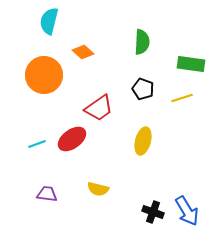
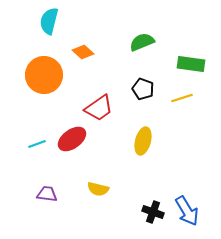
green semicircle: rotated 115 degrees counterclockwise
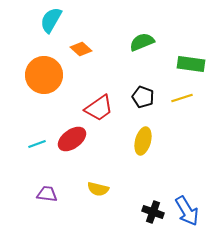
cyan semicircle: moved 2 px right, 1 px up; rotated 16 degrees clockwise
orange diamond: moved 2 px left, 3 px up
black pentagon: moved 8 px down
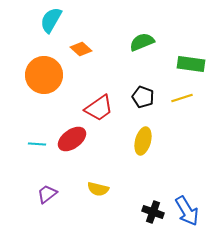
cyan line: rotated 24 degrees clockwise
purple trapezoid: rotated 45 degrees counterclockwise
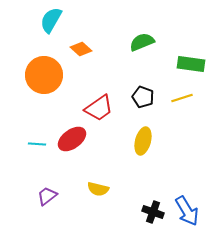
purple trapezoid: moved 2 px down
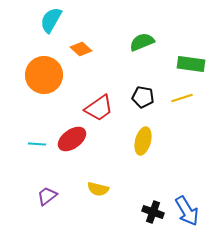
black pentagon: rotated 10 degrees counterclockwise
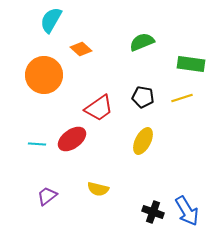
yellow ellipse: rotated 12 degrees clockwise
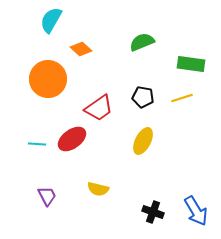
orange circle: moved 4 px right, 4 px down
purple trapezoid: rotated 100 degrees clockwise
blue arrow: moved 9 px right
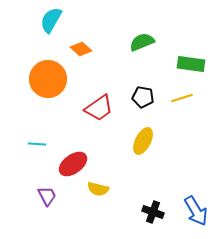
red ellipse: moved 1 px right, 25 px down
